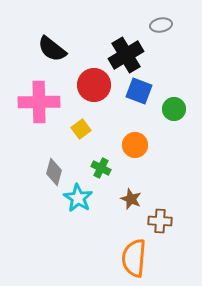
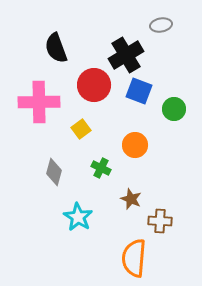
black semicircle: moved 4 px right, 1 px up; rotated 32 degrees clockwise
cyan star: moved 19 px down
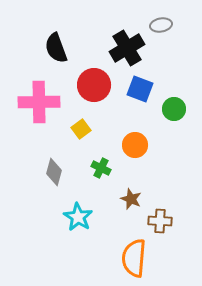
black cross: moved 1 px right, 7 px up
blue square: moved 1 px right, 2 px up
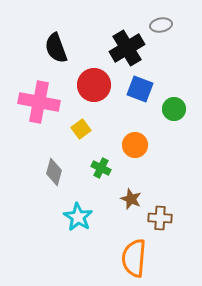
pink cross: rotated 12 degrees clockwise
brown cross: moved 3 px up
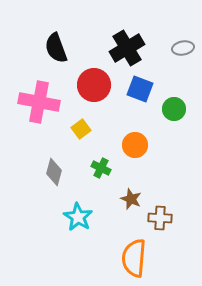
gray ellipse: moved 22 px right, 23 px down
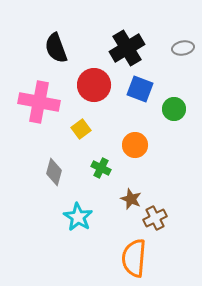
brown cross: moved 5 px left; rotated 30 degrees counterclockwise
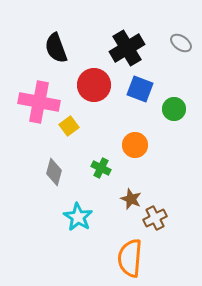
gray ellipse: moved 2 px left, 5 px up; rotated 45 degrees clockwise
yellow square: moved 12 px left, 3 px up
orange semicircle: moved 4 px left
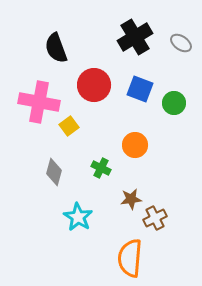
black cross: moved 8 px right, 11 px up
green circle: moved 6 px up
brown star: rotated 30 degrees counterclockwise
